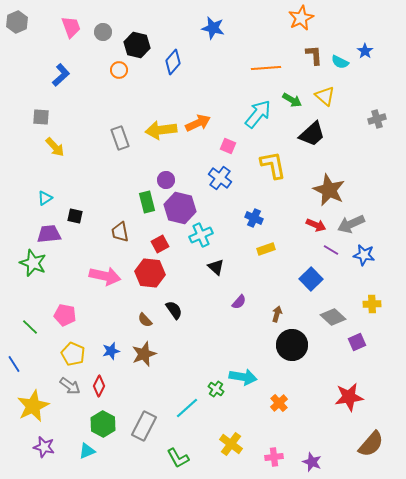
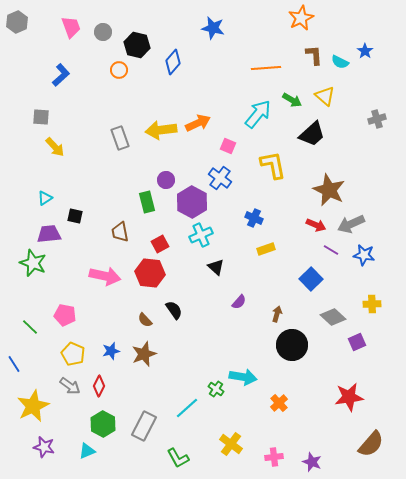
purple hexagon at (180, 208): moved 12 px right, 6 px up; rotated 16 degrees clockwise
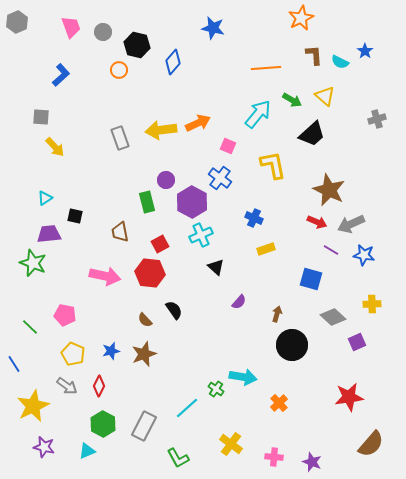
red arrow at (316, 225): moved 1 px right, 3 px up
blue square at (311, 279): rotated 30 degrees counterclockwise
gray arrow at (70, 386): moved 3 px left
pink cross at (274, 457): rotated 12 degrees clockwise
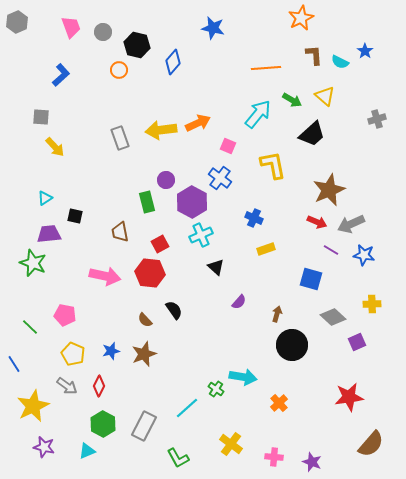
brown star at (329, 190): rotated 24 degrees clockwise
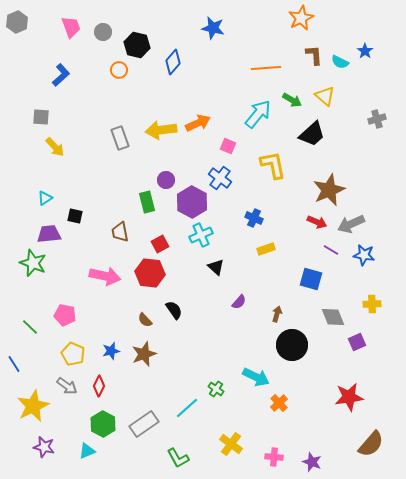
gray diamond at (333, 317): rotated 25 degrees clockwise
cyan arrow at (243, 377): moved 13 px right; rotated 16 degrees clockwise
gray rectangle at (144, 426): moved 2 px up; rotated 28 degrees clockwise
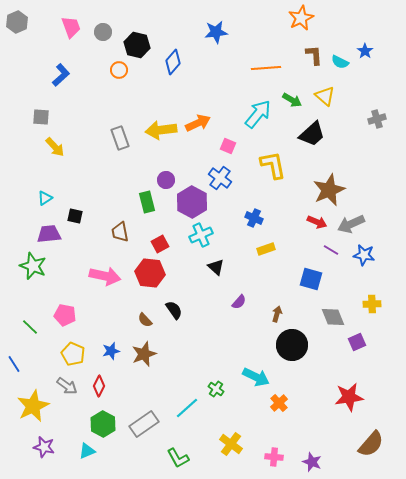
blue star at (213, 28): moved 3 px right, 4 px down; rotated 20 degrees counterclockwise
green star at (33, 263): moved 3 px down
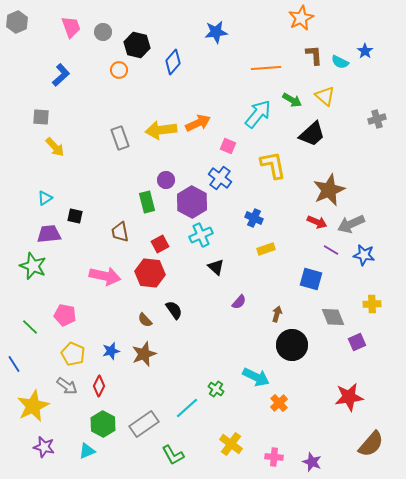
green L-shape at (178, 458): moved 5 px left, 3 px up
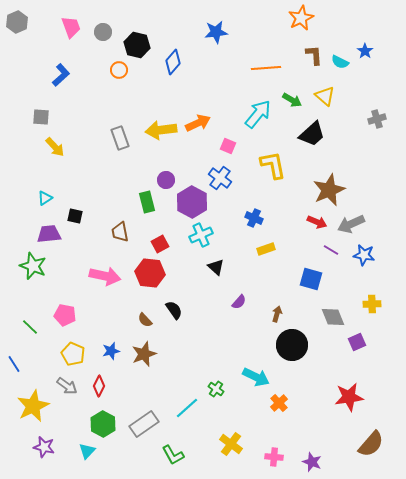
cyan triangle at (87, 451): rotated 24 degrees counterclockwise
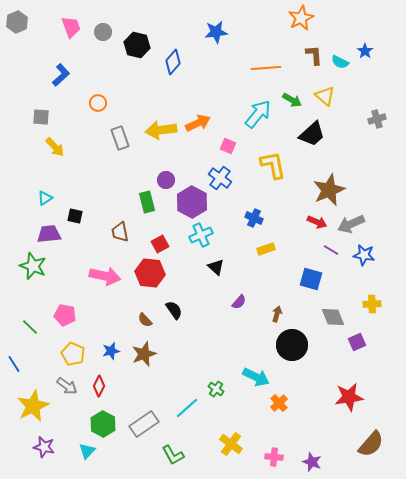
orange circle at (119, 70): moved 21 px left, 33 px down
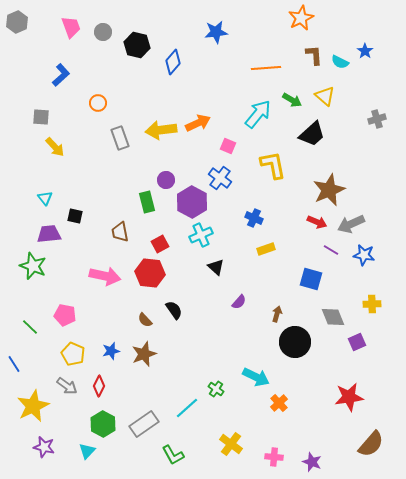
cyan triangle at (45, 198): rotated 35 degrees counterclockwise
black circle at (292, 345): moved 3 px right, 3 px up
